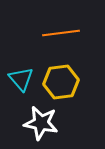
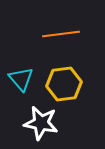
orange line: moved 1 px down
yellow hexagon: moved 3 px right, 2 px down
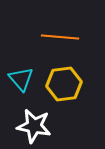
orange line: moved 1 px left, 3 px down; rotated 12 degrees clockwise
white star: moved 7 px left, 3 px down
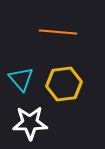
orange line: moved 2 px left, 5 px up
white star: moved 4 px left, 3 px up; rotated 12 degrees counterclockwise
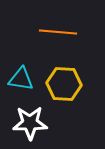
cyan triangle: rotated 40 degrees counterclockwise
yellow hexagon: rotated 12 degrees clockwise
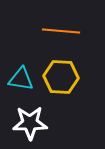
orange line: moved 3 px right, 1 px up
yellow hexagon: moved 3 px left, 7 px up
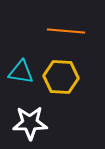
orange line: moved 5 px right
cyan triangle: moved 7 px up
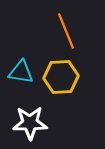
orange line: rotated 63 degrees clockwise
yellow hexagon: rotated 8 degrees counterclockwise
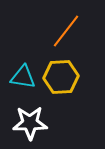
orange line: rotated 60 degrees clockwise
cyan triangle: moved 2 px right, 5 px down
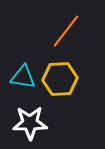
yellow hexagon: moved 1 px left, 2 px down
